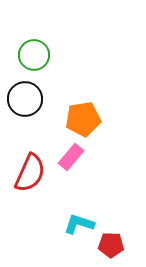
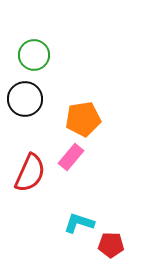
cyan L-shape: moved 1 px up
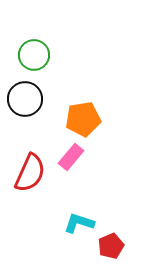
red pentagon: moved 1 px down; rotated 25 degrees counterclockwise
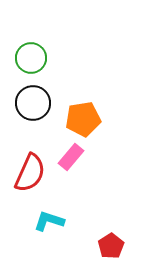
green circle: moved 3 px left, 3 px down
black circle: moved 8 px right, 4 px down
cyan L-shape: moved 30 px left, 2 px up
red pentagon: rotated 10 degrees counterclockwise
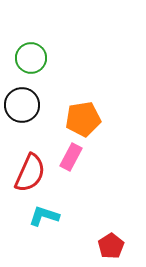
black circle: moved 11 px left, 2 px down
pink rectangle: rotated 12 degrees counterclockwise
cyan L-shape: moved 5 px left, 5 px up
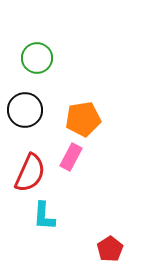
green circle: moved 6 px right
black circle: moved 3 px right, 5 px down
cyan L-shape: rotated 104 degrees counterclockwise
red pentagon: moved 1 px left, 3 px down
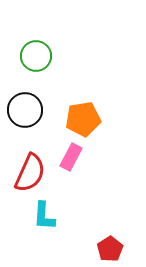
green circle: moved 1 px left, 2 px up
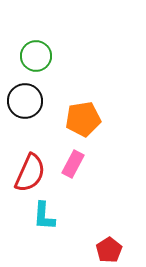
black circle: moved 9 px up
pink rectangle: moved 2 px right, 7 px down
red pentagon: moved 1 px left, 1 px down
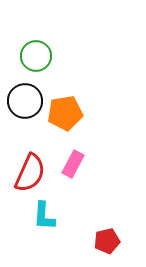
orange pentagon: moved 18 px left, 6 px up
red pentagon: moved 2 px left, 9 px up; rotated 20 degrees clockwise
